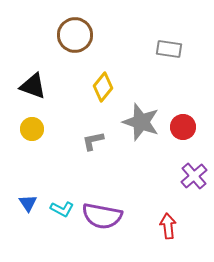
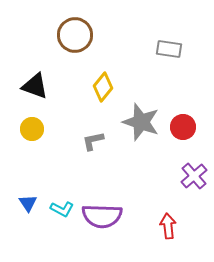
black triangle: moved 2 px right
purple semicircle: rotated 9 degrees counterclockwise
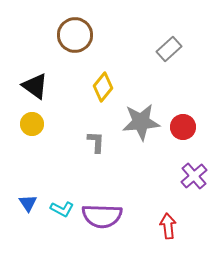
gray rectangle: rotated 50 degrees counterclockwise
black triangle: rotated 16 degrees clockwise
gray star: rotated 24 degrees counterclockwise
yellow circle: moved 5 px up
gray L-shape: moved 3 px right, 1 px down; rotated 105 degrees clockwise
